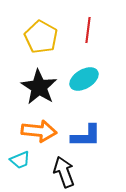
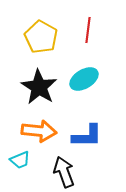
blue L-shape: moved 1 px right
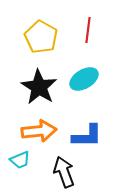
orange arrow: rotated 12 degrees counterclockwise
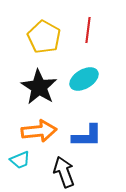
yellow pentagon: moved 3 px right
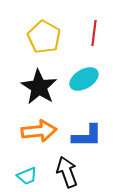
red line: moved 6 px right, 3 px down
cyan trapezoid: moved 7 px right, 16 px down
black arrow: moved 3 px right
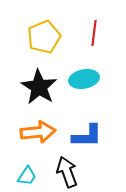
yellow pentagon: rotated 20 degrees clockwise
cyan ellipse: rotated 20 degrees clockwise
orange arrow: moved 1 px left, 1 px down
cyan trapezoid: rotated 35 degrees counterclockwise
